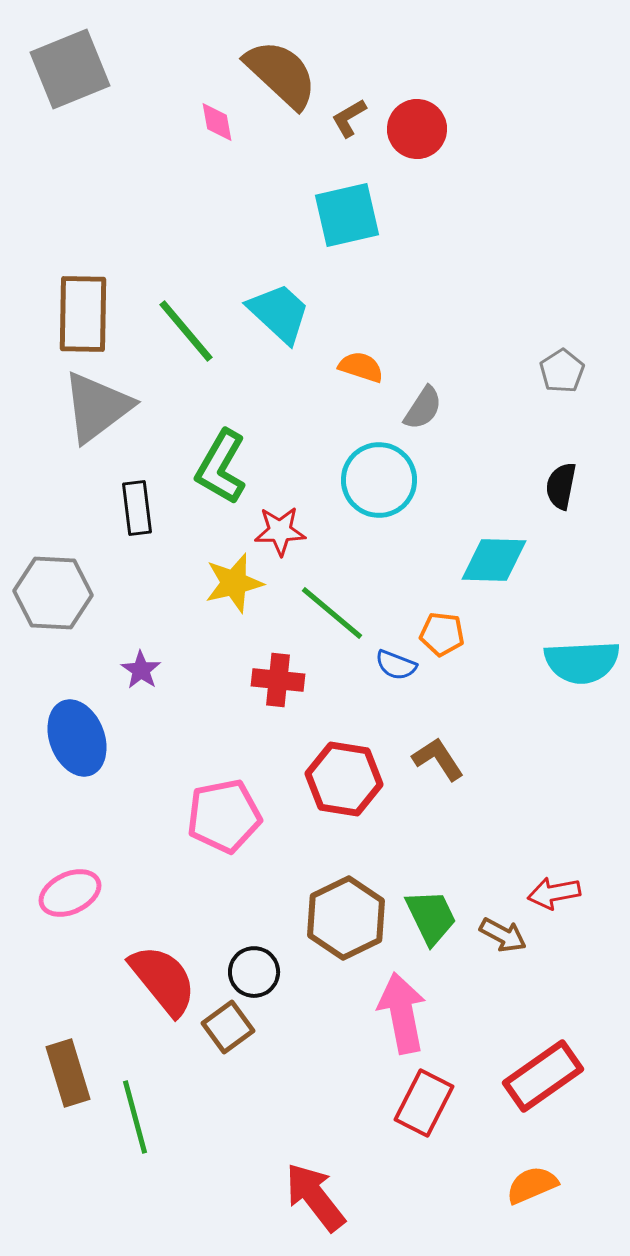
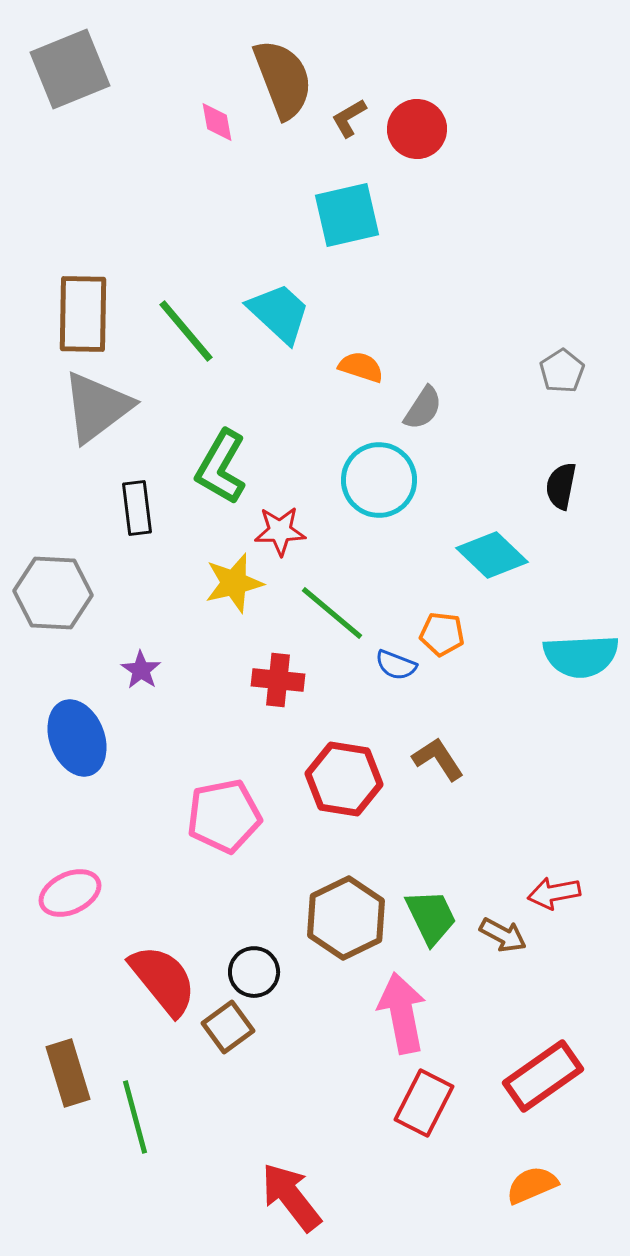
brown semicircle at (281, 74): moved 2 px right, 5 px down; rotated 26 degrees clockwise
cyan diamond at (494, 560): moved 2 px left, 5 px up; rotated 42 degrees clockwise
cyan semicircle at (582, 662): moved 1 px left, 6 px up
red arrow at (315, 1197): moved 24 px left
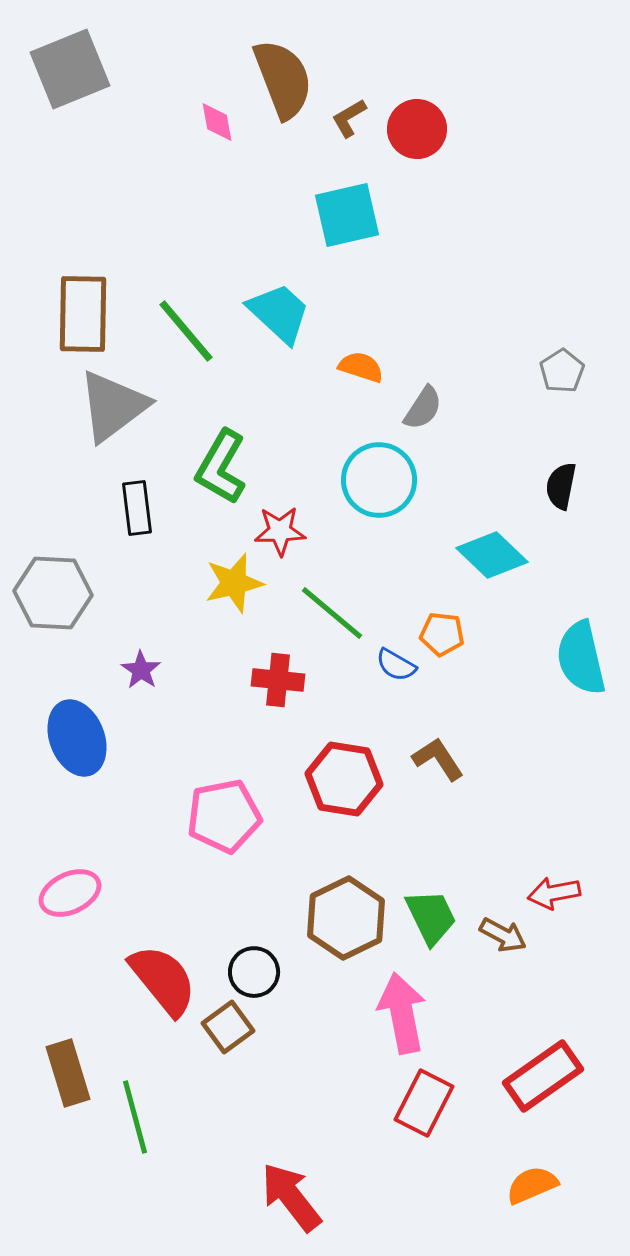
gray triangle at (97, 407): moved 16 px right, 1 px up
cyan semicircle at (581, 656): moved 2 px down; rotated 80 degrees clockwise
blue semicircle at (396, 665): rotated 9 degrees clockwise
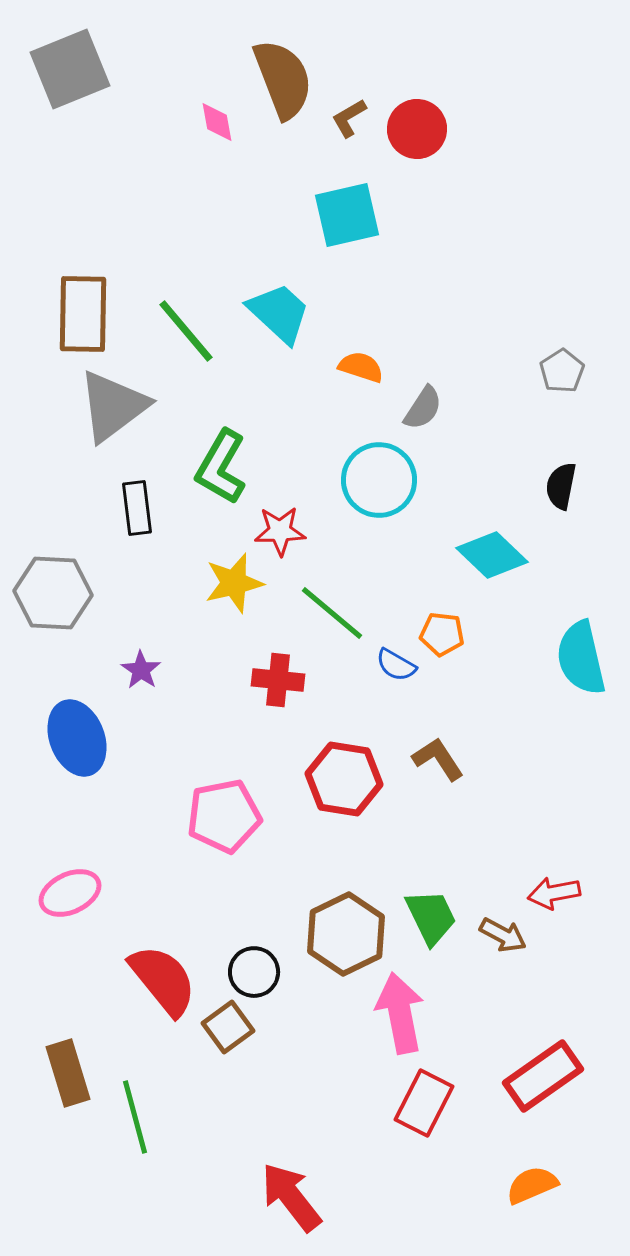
brown hexagon at (346, 918): moved 16 px down
pink arrow at (402, 1013): moved 2 px left
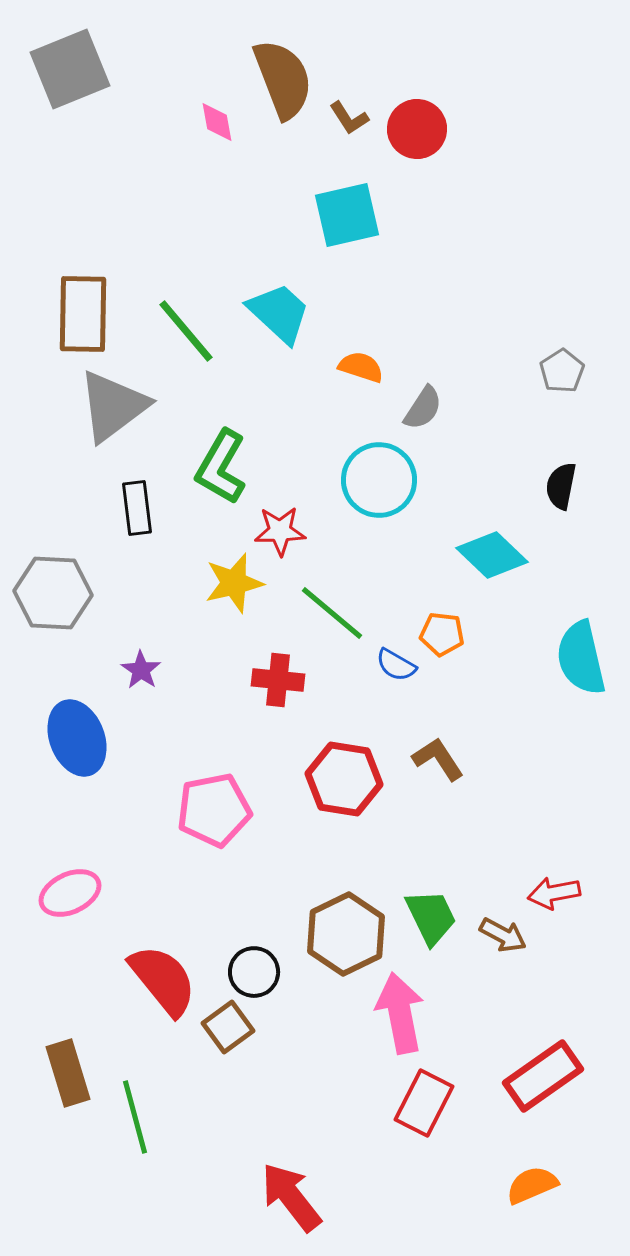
brown L-shape at (349, 118): rotated 93 degrees counterclockwise
pink pentagon at (224, 816): moved 10 px left, 6 px up
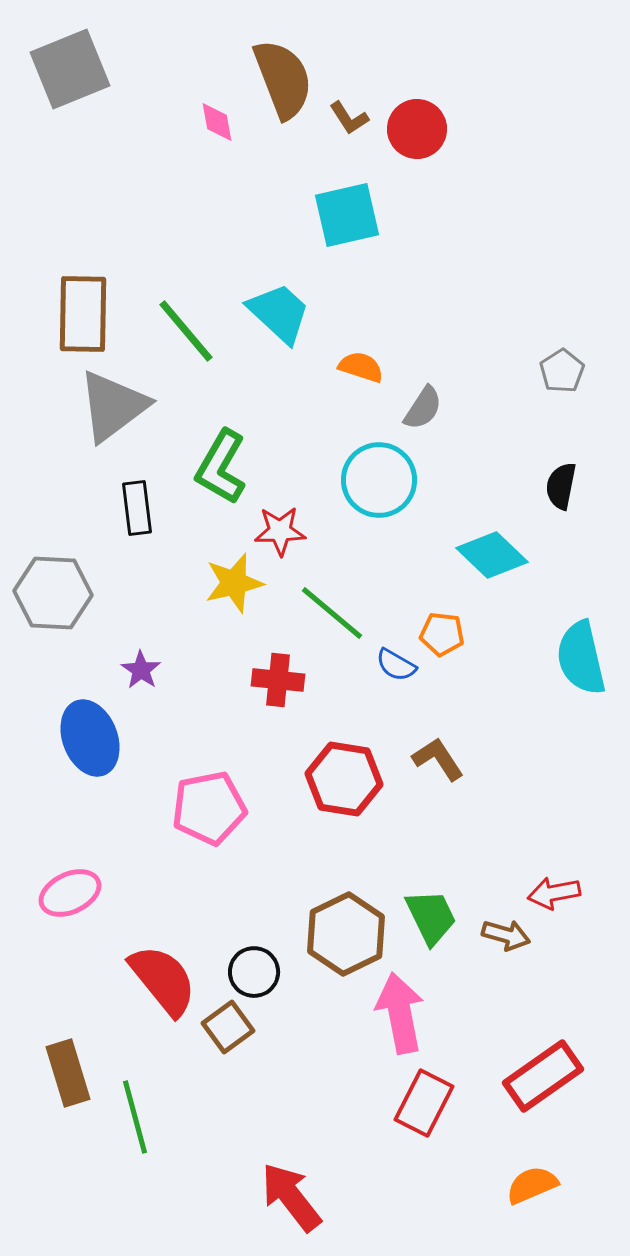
blue ellipse at (77, 738): moved 13 px right
pink pentagon at (214, 810): moved 5 px left, 2 px up
brown arrow at (503, 935): moved 3 px right; rotated 12 degrees counterclockwise
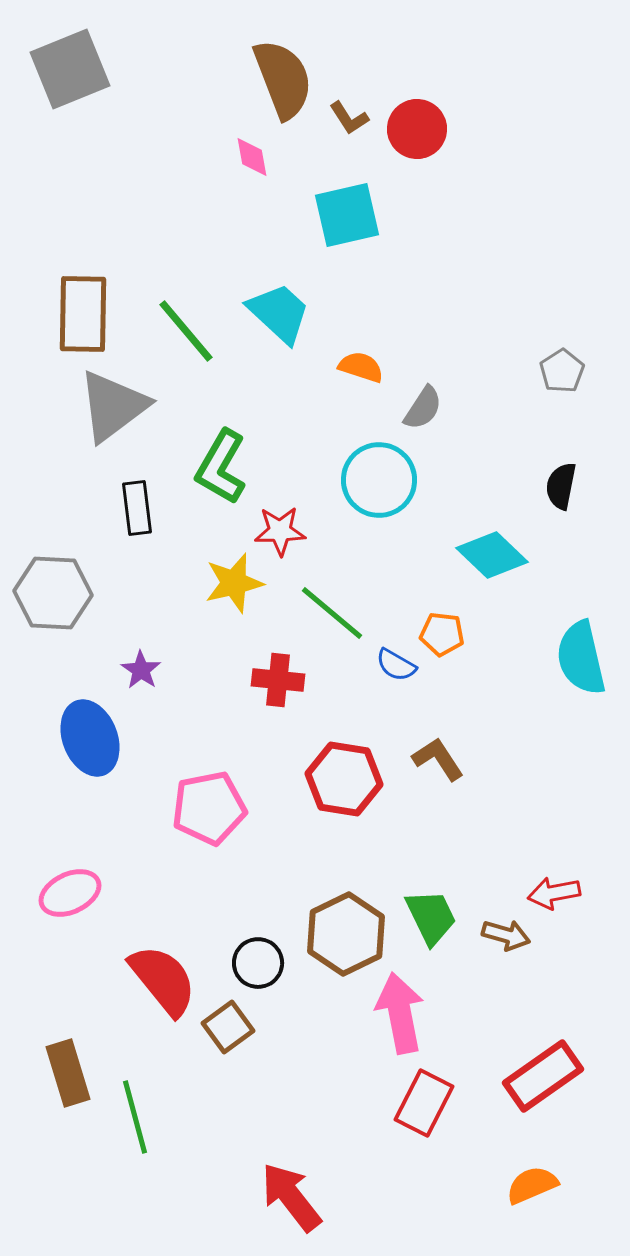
pink diamond at (217, 122): moved 35 px right, 35 px down
black circle at (254, 972): moved 4 px right, 9 px up
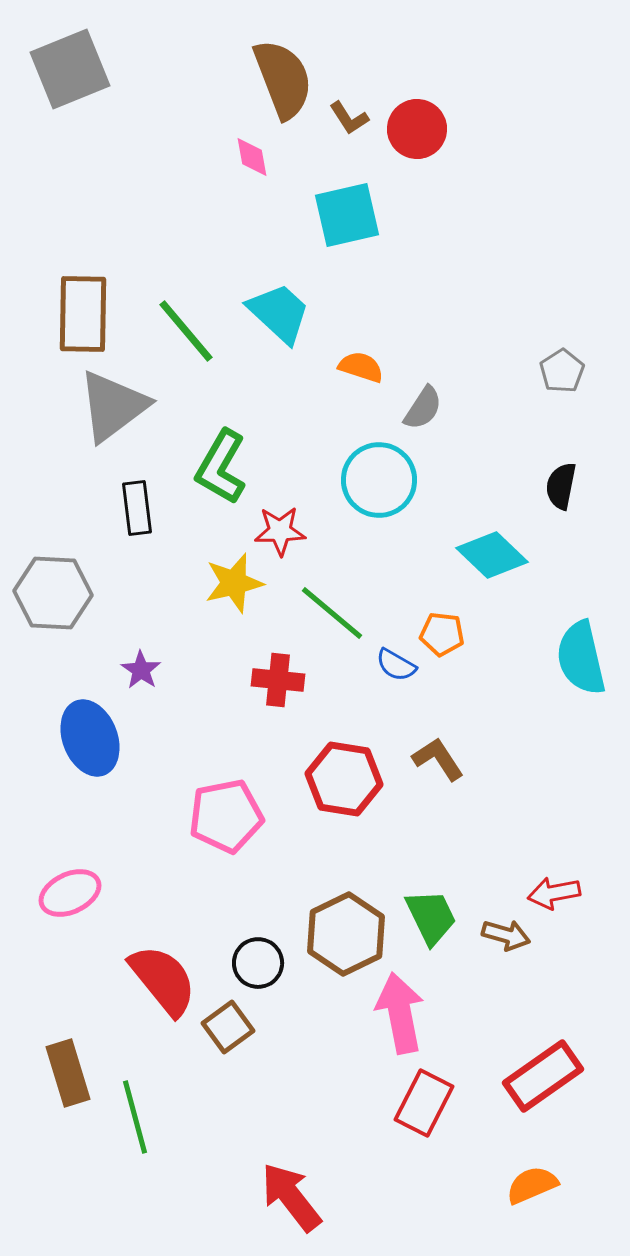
pink pentagon at (209, 808): moved 17 px right, 8 px down
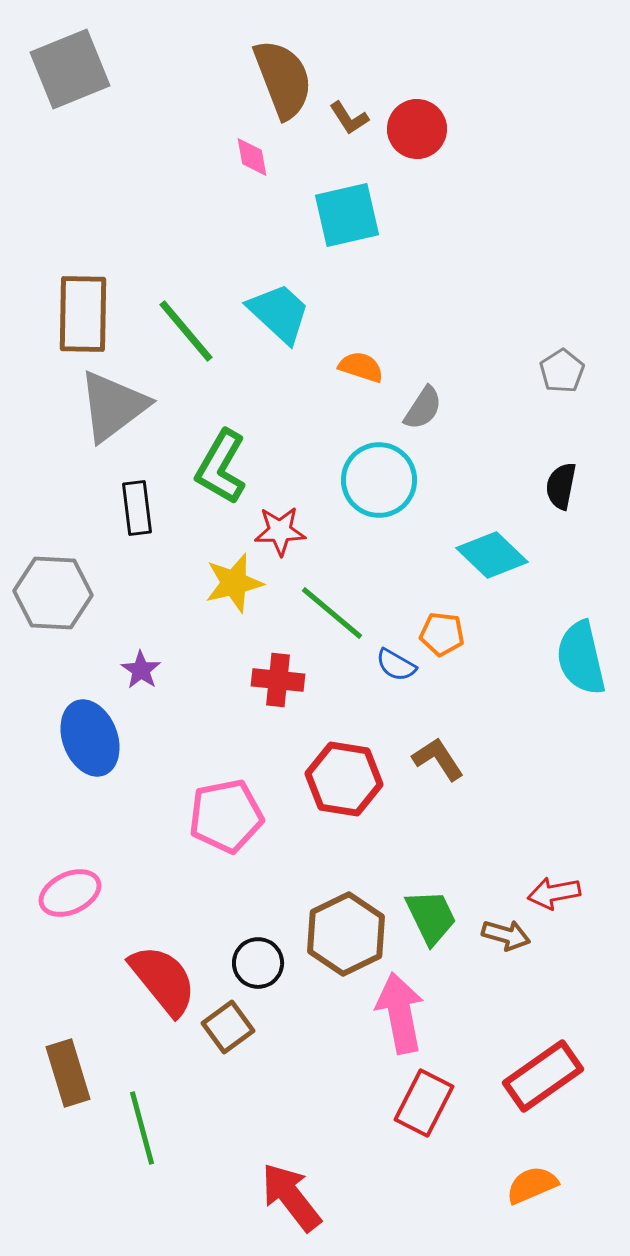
green line at (135, 1117): moved 7 px right, 11 px down
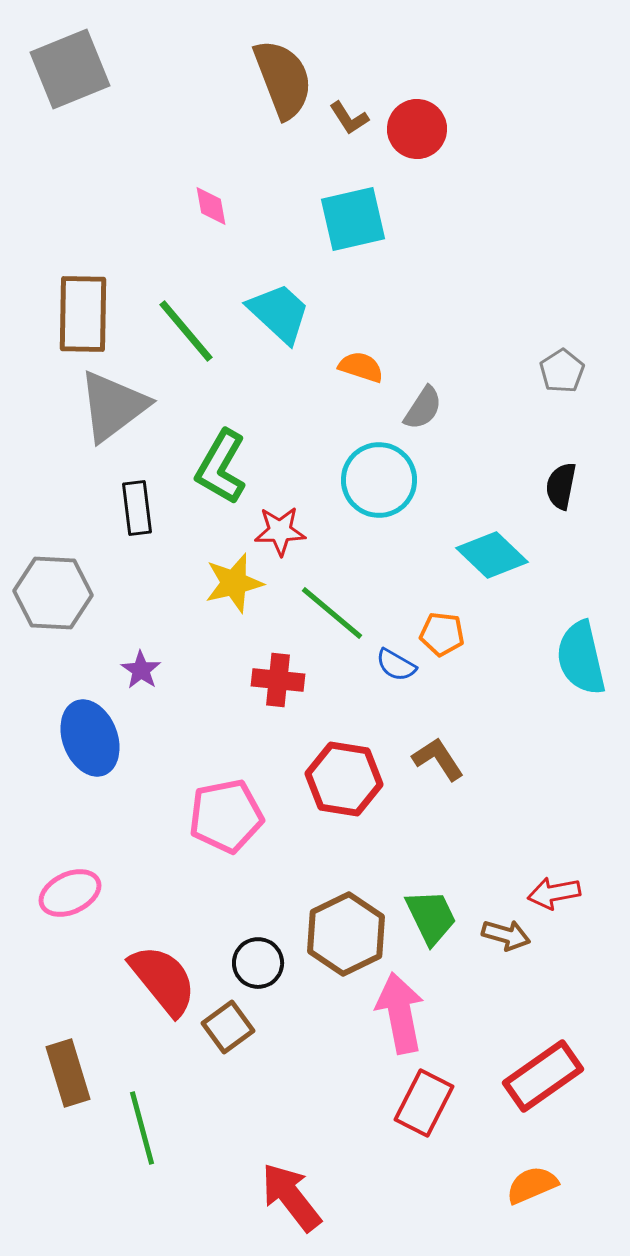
pink diamond at (252, 157): moved 41 px left, 49 px down
cyan square at (347, 215): moved 6 px right, 4 px down
